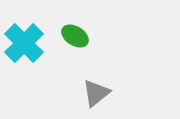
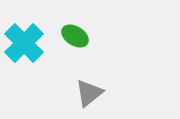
gray triangle: moved 7 px left
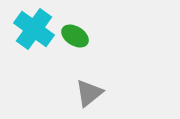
cyan cross: moved 10 px right, 14 px up; rotated 9 degrees counterclockwise
